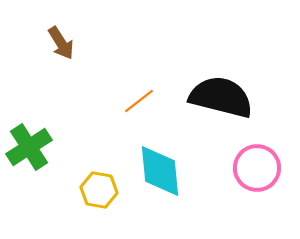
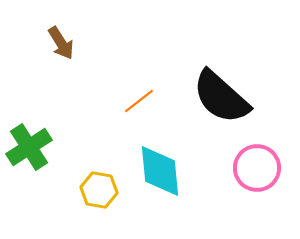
black semicircle: rotated 152 degrees counterclockwise
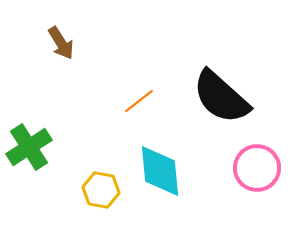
yellow hexagon: moved 2 px right
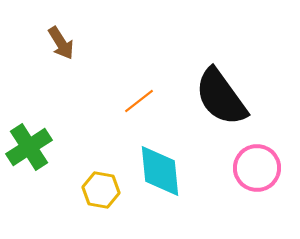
black semicircle: rotated 12 degrees clockwise
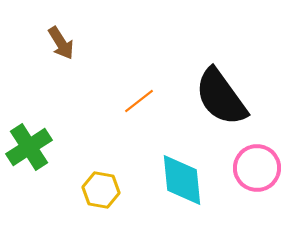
cyan diamond: moved 22 px right, 9 px down
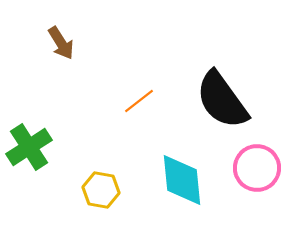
black semicircle: moved 1 px right, 3 px down
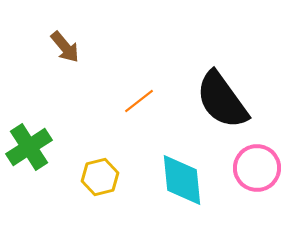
brown arrow: moved 4 px right, 4 px down; rotated 8 degrees counterclockwise
yellow hexagon: moved 1 px left, 13 px up; rotated 24 degrees counterclockwise
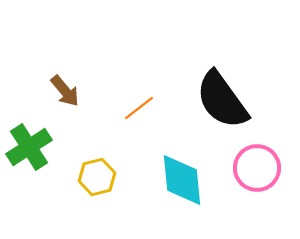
brown arrow: moved 44 px down
orange line: moved 7 px down
yellow hexagon: moved 3 px left
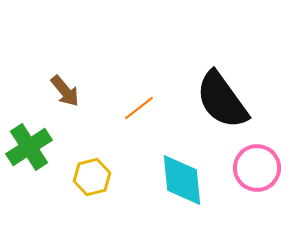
yellow hexagon: moved 5 px left
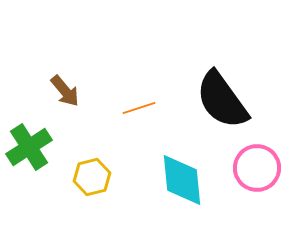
orange line: rotated 20 degrees clockwise
